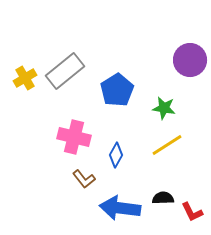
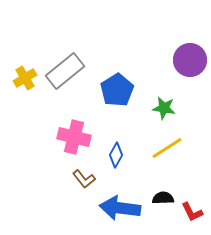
yellow line: moved 3 px down
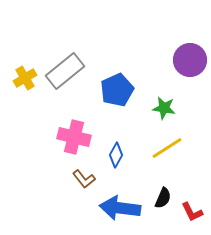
blue pentagon: rotated 8 degrees clockwise
black semicircle: rotated 115 degrees clockwise
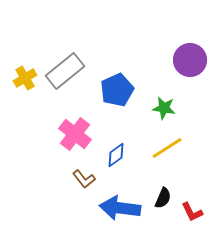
pink cross: moved 1 px right, 3 px up; rotated 24 degrees clockwise
blue diamond: rotated 25 degrees clockwise
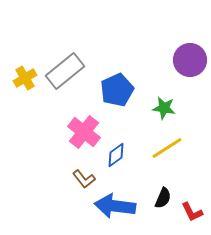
pink cross: moved 9 px right, 2 px up
blue arrow: moved 5 px left, 2 px up
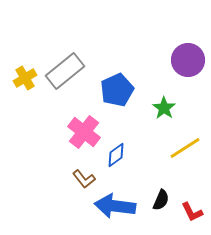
purple circle: moved 2 px left
green star: rotated 25 degrees clockwise
yellow line: moved 18 px right
black semicircle: moved 2 px left, 2 px down
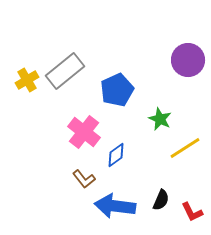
yellow cross: moved 2 px right, 2 px down
green star: moved 4 px left, 11 px down; rotated 10 degrees counterclockwise
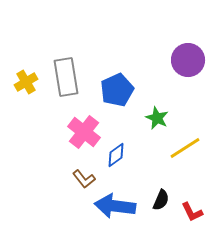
gray rectangle: moved 1 px right, 6 px down; rotated 60 degrees counterclockwise
yellow cross: moved 1 px left, 2 px down
green star: moved 3 px left, 1 px up
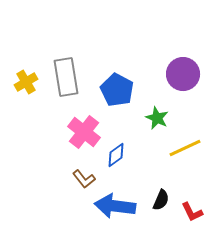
purple circle: moved 5 px left, 14 px down
blue pentagon: rotated 20 degrees counterclockwise
yellow line: rotated 8 degrees clockwise
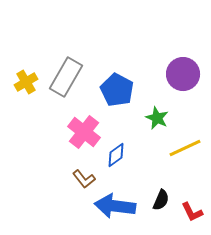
gray rectangle: rotated 39 degrees clockwise
